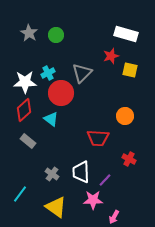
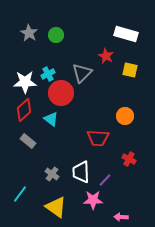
red star: moved 5 px left; rotated 28 degrees counterclockwise
cyan cross: moved 1 px down
pink arrow: moved 7 px right; rotated 64 degrees clockwise
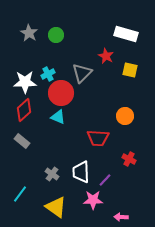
cyan triangle: moved 7 px right, 2 px up; rotated 14 degrees counterclockwise
gray rectangle: moved 6 px left
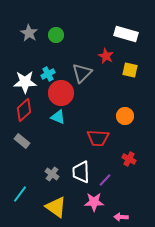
pink star: moved 1 px right, 2 px down
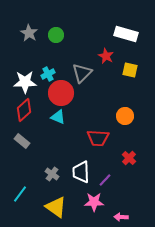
red cross: moved 1 px up; rotated 16 degrees clockwise
